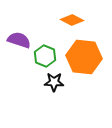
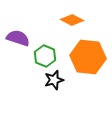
purple semicircle: moved 1 px left, 2 px up
orange hexagon: moved 4 px right
black star: moved 2 px up; rotated 18 degrees counterclockwise
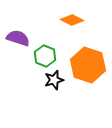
orange hexagon: moved 8 px down; rotated 12 degrees clockwise
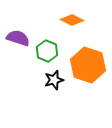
green hexagon: moved 2 px right, 5 px up
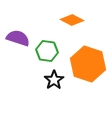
green hexagon: rotated 15 degrees counterclockwise
orange hexagon: moved 1 px up
black star: rotated 18 degrees counterclockwise
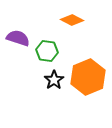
orange hexagon: moved 13 px down; rotated 20 degrees clockwise
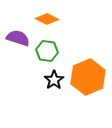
orange diamond: moved 25 px left, 1 px up
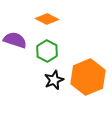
purple semicircle: moved 3 px left, 2 px down
green hexagon: rotated 20 degrees clockwise
black star: rotated 12 degrees clockwise
